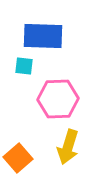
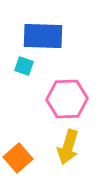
cyan square: rotated 12 degrees clockwise
pink hexagon: moved 9 px right
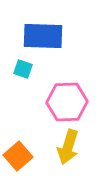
cyan square: moved 1 px left, 3 px down
pink hexagon: moved 3 px down
orange square: moved 2 px up
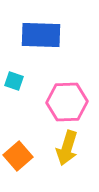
blue rectangle: moved 2 px left, 1 px up
cyan square: moved 9 px left, 12 px down
yellow arrow: moved 1 px left, 1 px down
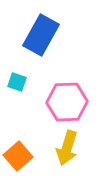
blue rectangle: rotated 63 degrees counterclockwise
cyan square: moved 3 px right, 1 px down
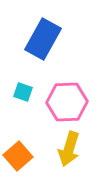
blue rectangle: moved 2 px right, 4 px down
cyan square: moved 6 px right, 10 px down
yellow arrow: moved 2 px right, 1 px down
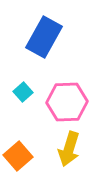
blue rectangle: moved 1 px right, 2 px up
cyan square: rotated 30 degrees clockwise
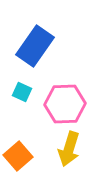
blue rectangle: moved 9 px left, 9 px down; rotated 6 degrees clockwise
cyan square: moved 1 px left; rotated 24 degrees counterclockwise
pink hexagon: moved 2 px left, 2 px down
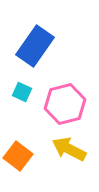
pink hexagon: rotated 12 degrees counterclockwise
yellow arrow: rotated 100 degrees clockwise
orange square: rotated 12 degrees counterclockwise
